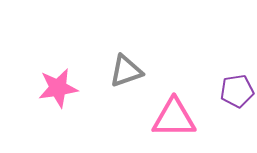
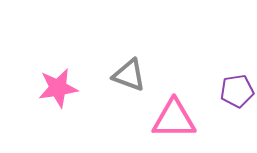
gray triangle: moved 3 px right, 4 px down; rotated 39 degrees clockwise
pink triangle: moved 1 px down
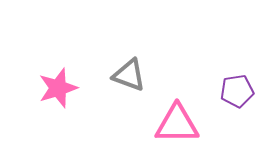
pink star: rotated 9 degrees counterclockwise
pink triangle: moved 3 px right, 5 px down
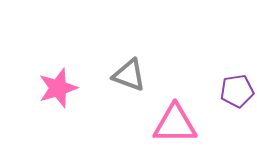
pink triangle: moved 2 px left
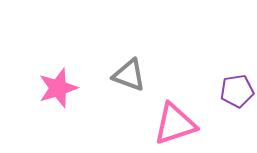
pink triangle: rotated 18 degrees counterclockwise
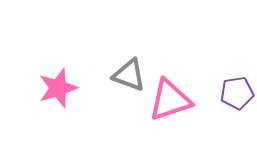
purple pentagon: moved 2 px down
pink triangle: moved 5 px left, 24 px up
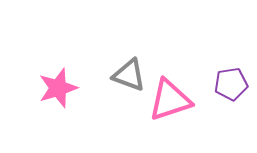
purple pentagon: moved 6 px left, 9 px up
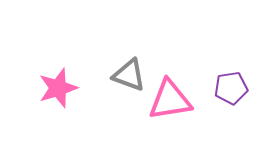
purple pentagon: moved 4 px down
pink triangle: rotated 9 degrees clockwise
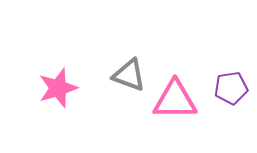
pink triangle: moved 5 px right; rotated 9 degrees clockwise
